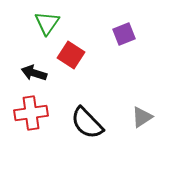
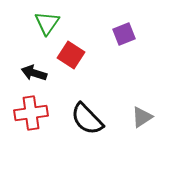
black semicircle: moved 4 px up
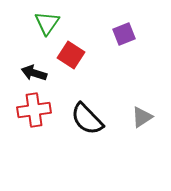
red cross: moved 3 px right, 3 px up
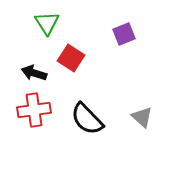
green triangle: rotated 8 degrees counterclockwise
red square: moved 3 px down
gray triangle: rotated 45 degrees counterclockwise
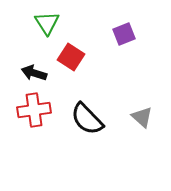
red square: moved 1 px up
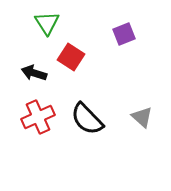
red cross: moved 4 px right, 7 px down; rotated 16 degrees counterclockwise
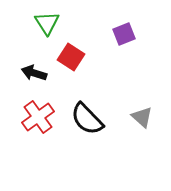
red cross: rotated 12 degrees counterclockwise
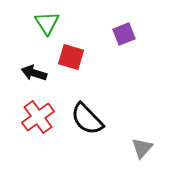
red square: rotated 16 degrees counterclockwise
gray triangle: moved 31 px down; rotated 30 degrees clockwise
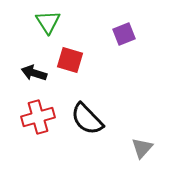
green triangle: moved 1 px right, 1 px up
red square: moved 1 px left, 3 px down
red cross: rotated 20 degrees clockwise
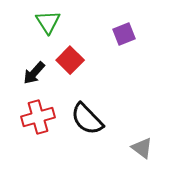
red square: rotated 28 degrees clockwise
black arrow: rotated 65 degrees counterclockwise
gray triangle: rotated 35 degrees counterclockwise
